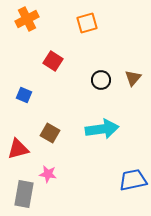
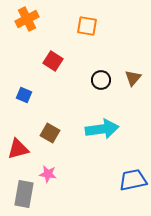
orange square: moved 3 px down; rotated 25 degrees clockwise
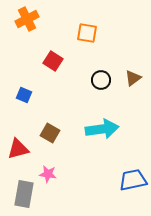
orange square: moved 7 px down
brown triangle: rotated 12 degrees clockwise
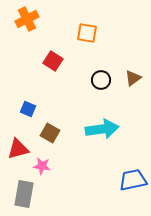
blue square: moved 4 px right, 14 px down
pink star: moved 6 px left, 8 px up
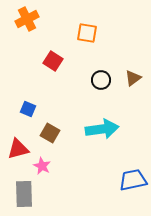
pink star: rotated 18 degrees clockwise
gray rectangle: rotated 12 degrees counterclockwise
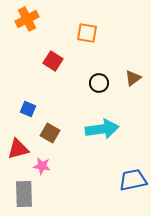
black circle: moved 2 px left, 3 px down
pink star: rotated 18 degrees counterclockwise
